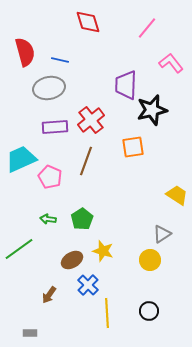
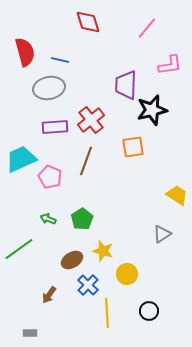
pink L-shape: moved 1 px left, 2 px down; rotated 120 degrees clockwise
green arrow: rotated 14 degrees clockwise
yellow circle: moved 23 px left, 14 px down
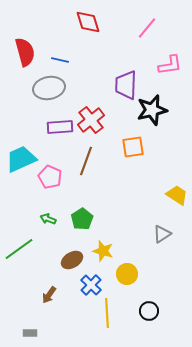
purple rectangle: moved 5 px right
blue cross: moved 3 px right
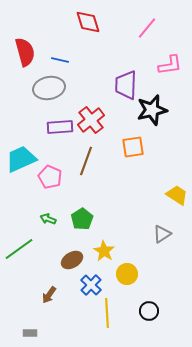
yellow star: moved 1 px right; rotated 15 degrees clockwise
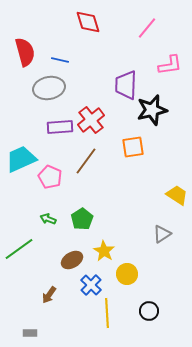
brown line: rotated 16 degrees clockwise
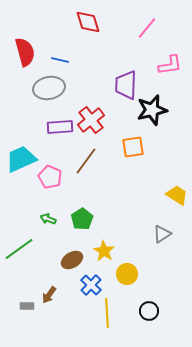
gray rectangle: moved 3 px left, 27 px up
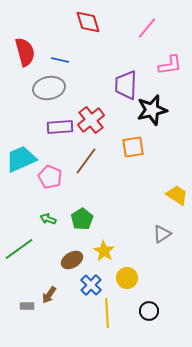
yellow circle: moved 4 px down
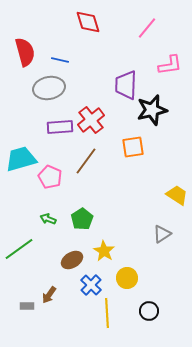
cyan trapezoid: rotated 8 degrees clockwise
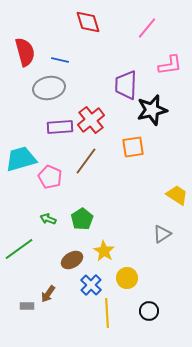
brown arrow: moved 1 px left, 1 px up
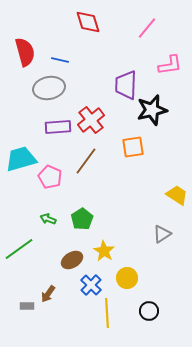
purple rectangle: moved 2 px left
